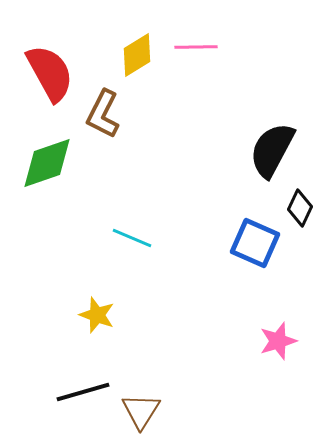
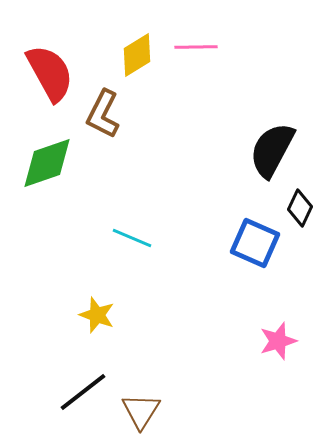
black line: rotated 22 degrees counterclockwise
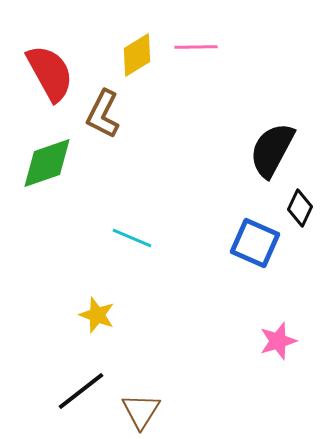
black line: moved 2 px left, 1 px up
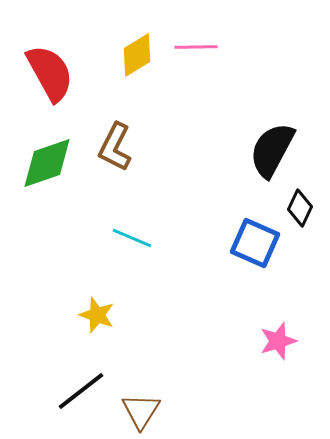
brown L-shape: moved 12 px right, 33 px down
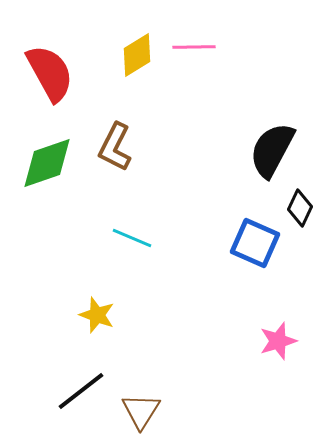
pink line: moved 2 px left
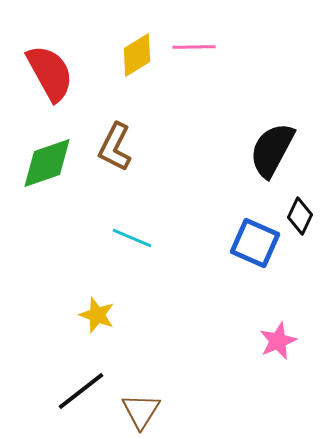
black diamond: moved 8 px down
pink star: rotated 6 degrees counterclockwise
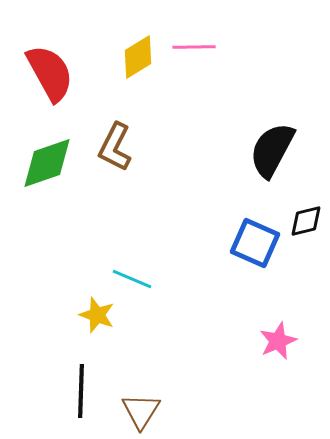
yellow diamond: moved 1 px right, 2 px down
black diamond: moved 6 px right, 5 px down; rotated 51 degrees clockwise
cyan line: moved 41 px down
black line: rotated 50 degrees counterclockwise
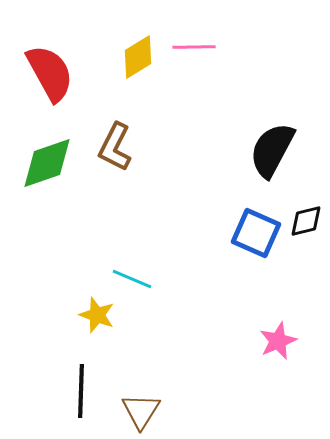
blue square: moved 1 px right, 10 px up
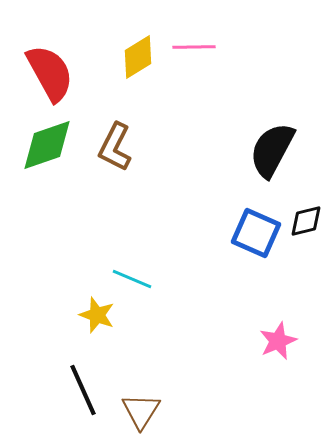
green diamond: moved 18 px up
black line: moved 2 px right, 1 px up; rotated 26 degrees counterclockwise
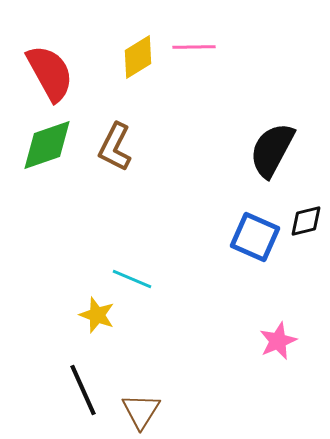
blue square: moved 1 px left, 4 px down
